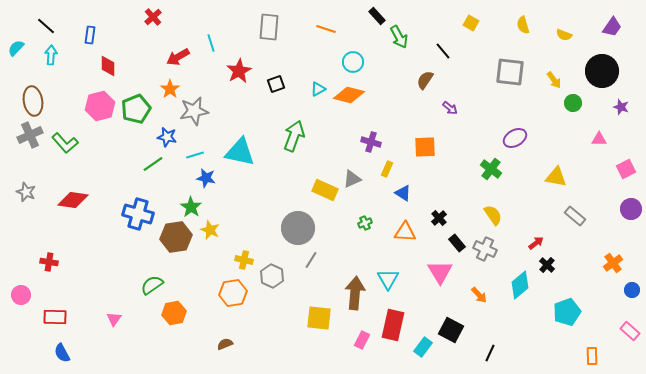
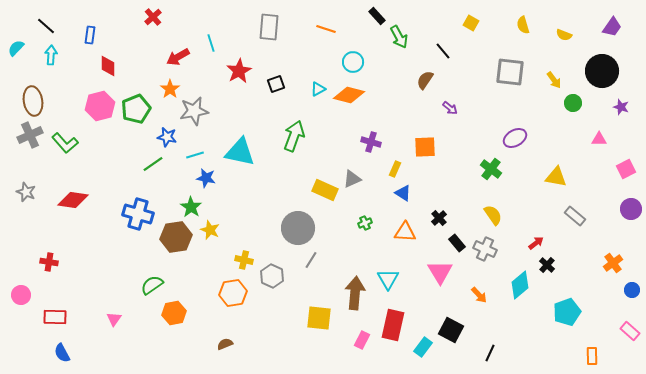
yellow rectangle at (387, 169): moved 8 px right
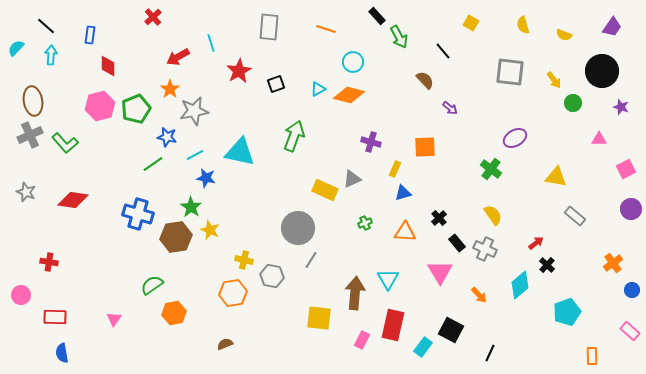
brown semicircle at (425, 80): rotated 102 degrees clockwise
cyan line at (195, 155): rotated 12 degrees counterclockwise
blue triangle at (403, 193): rotated 48 degrees counterclockwise
gray hexagon at (272, 276): rotated 15 degrees counterclockwise
blue semicircle at (62, 353): rotated 18 degrees clockwise
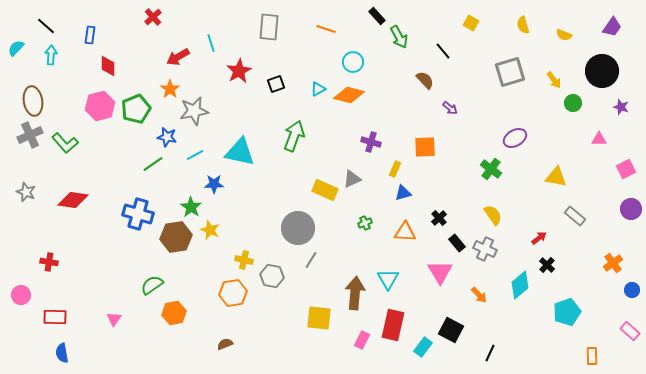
gray square at (510, 72): rotated 24 degrees counterclockwise
blue star at (206, 178): moved 8 px right, 6 px down; rotated 12 degrees counterclockwise
red arrow at (536, 243): moved 3 px right, 5 px up
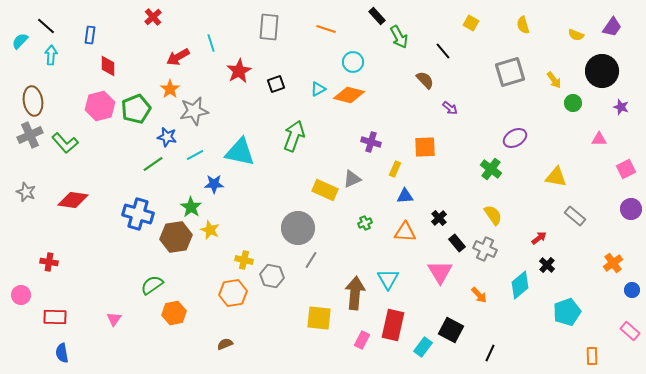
yellow semicircle at (564, 35): moved 12 px right
cyan semicircle at (16, 48): moved 4 px right, 7 px up
blue triangle at (403, 193): moved 2 px right, 3 px down; rotated 12 degrees clockwise
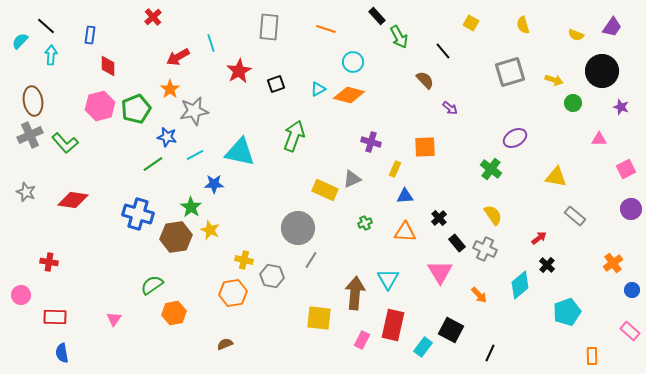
yellow arrow at (554, 80): rotated 36 degrees counterclockwise
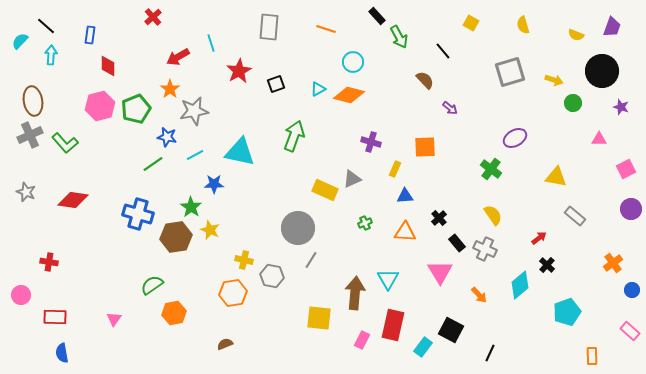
purple trapezoid at (612, 27): rotated 15 degrees counterclockwise
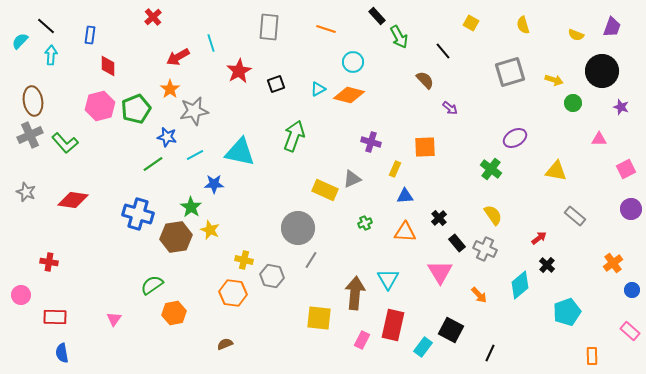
yellow triangle at (556, 177): moved 6 px up
orange hexagon at (233, 293): rotated 16 degrees clockwise
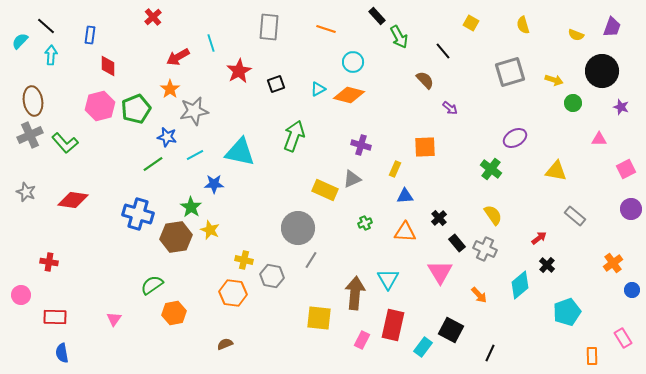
purple cross at (371, 142): moved 10 px left, 3 px down
pink rectangle at (630, 331): moved 7 px left, 7 px down; rotated 18 degrees clockwise
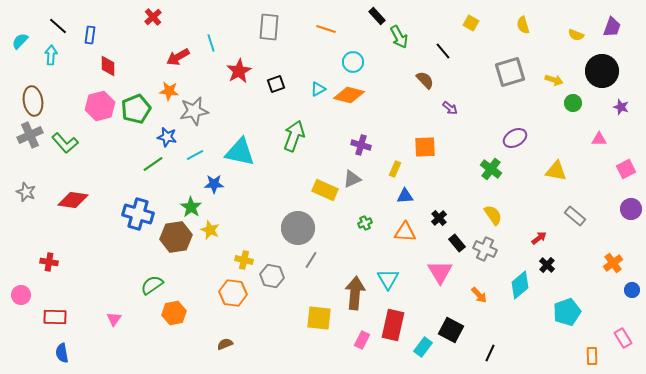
black line at (46, 26): moved 12 px right
orange star at (170, 89): moved 1 px left, 2 px down; rotated 30 degrees counterclockwise
